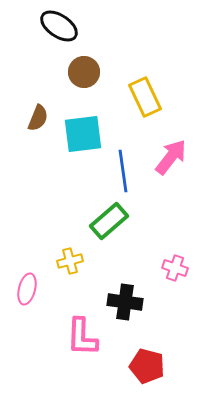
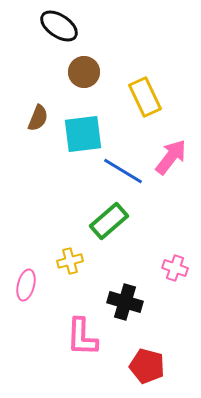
blue line: rotated 51 degrees counterclockwise
pink ellipse: moved 1 px left, 4 px up
black cross: rotated 8 degrees clockwise
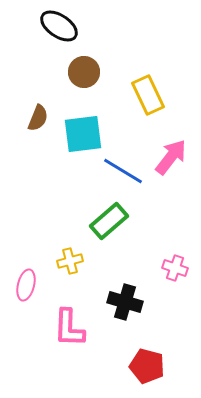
yellow rectangle: moved 3 px right, 2 px up
pink L-shape: moved 13 px left, 9 px up
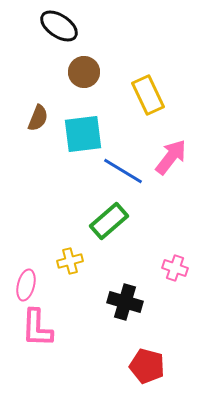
pink L-shape: moved 32 px left
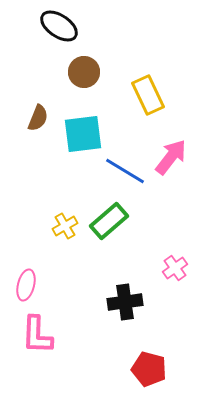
blue line: moved 2 px right
yellow cross: moved 5 px left, 35 px up; rotated 15 degrees counterclockwise
pink cross: rotated 35 degrees clockwise
black cross: rotated 24 degrees counterclockwise
pink L-shape: moved 7 px down
red pentagon: moved 2 px right, 3 px down
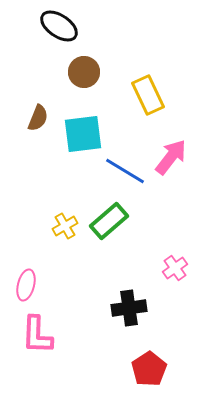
black cross: moved 4 px right, 6 px down
red pentagon: rotated 24 degrees clockwise
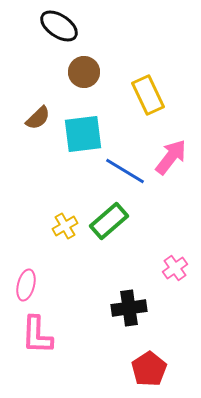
brown semicircle: rotated 24 degrees clockwise
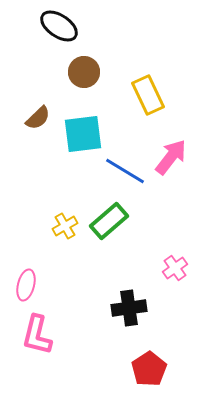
pink L-shape: rotated 12 degrees clockwise
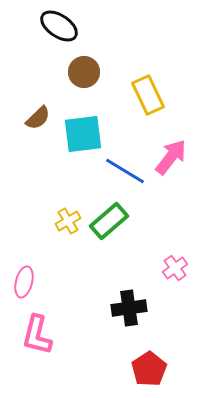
yellow cross: moved 3 px right, 5 px up
pink ellipse: moved 2 px left, 3 px up
